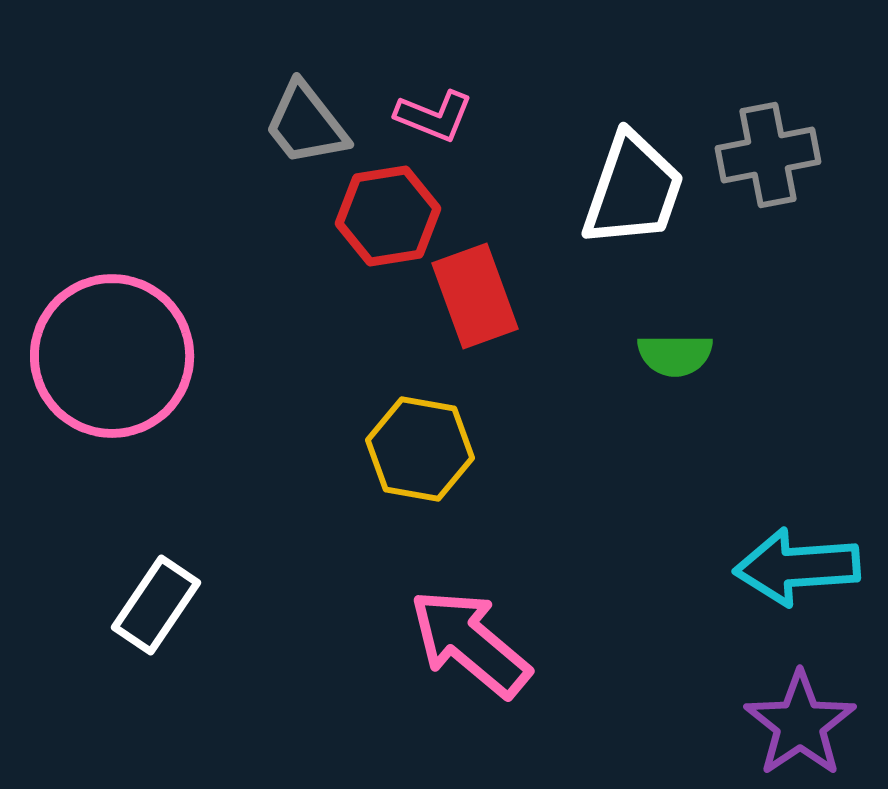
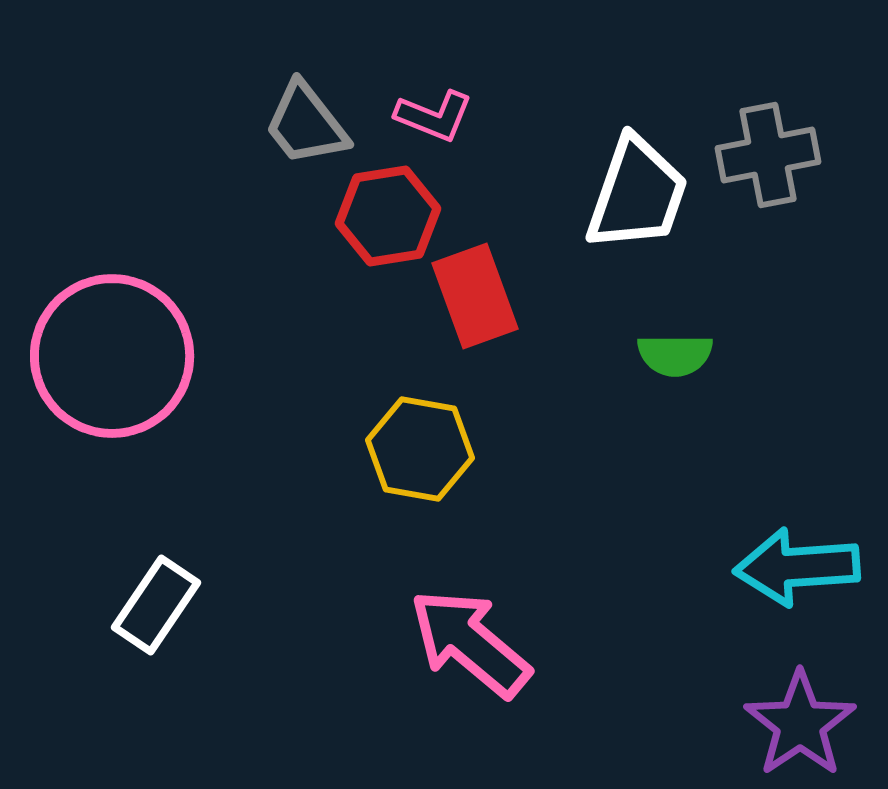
white trapezoid: moved 4 px right, 4 px down
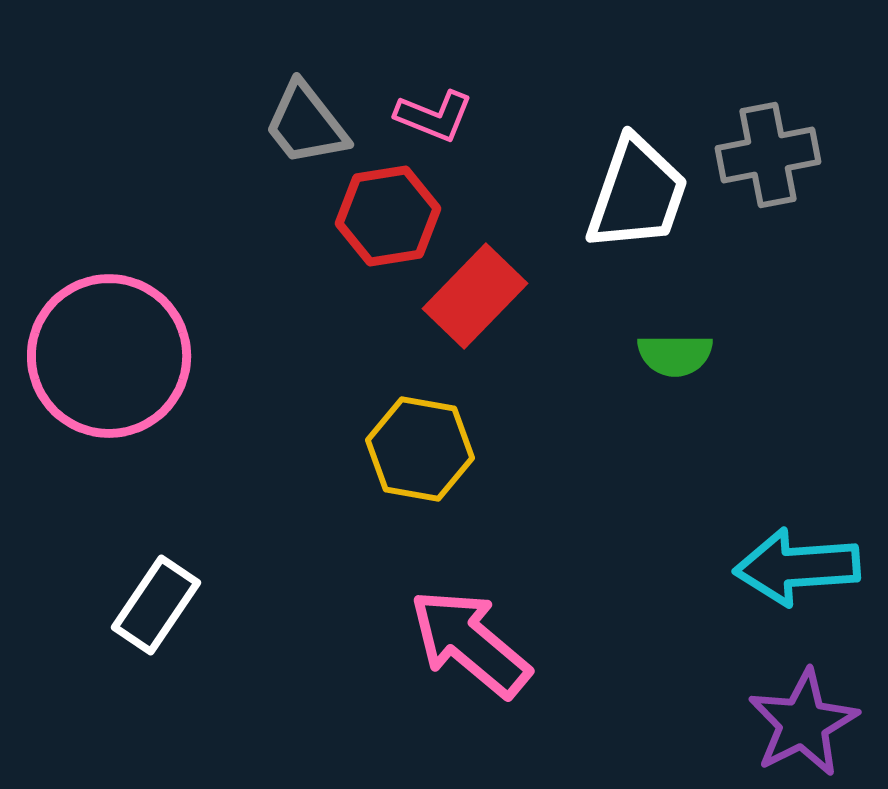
red rectangle: rotated 64 degrees clockwise
pink circle: moved 3 px left
purple star: moved 3 px right, 1 px up; rotated 7 degrees clockwise
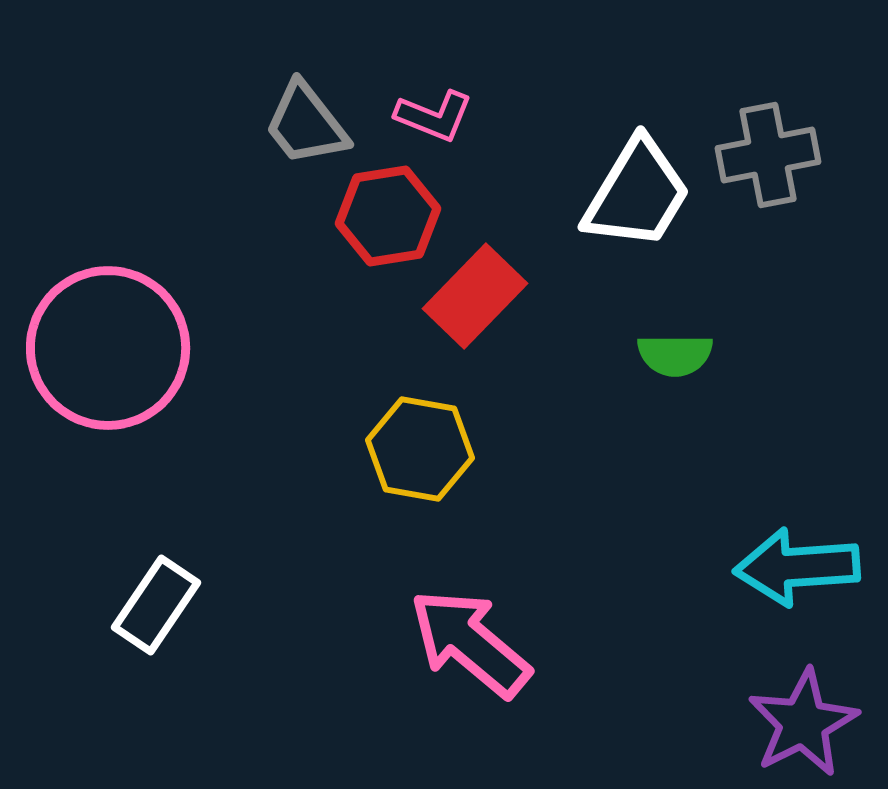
white trapezoid: rotated 12 degrees clockwise
pink circle: moved 1 px left, 8 px up
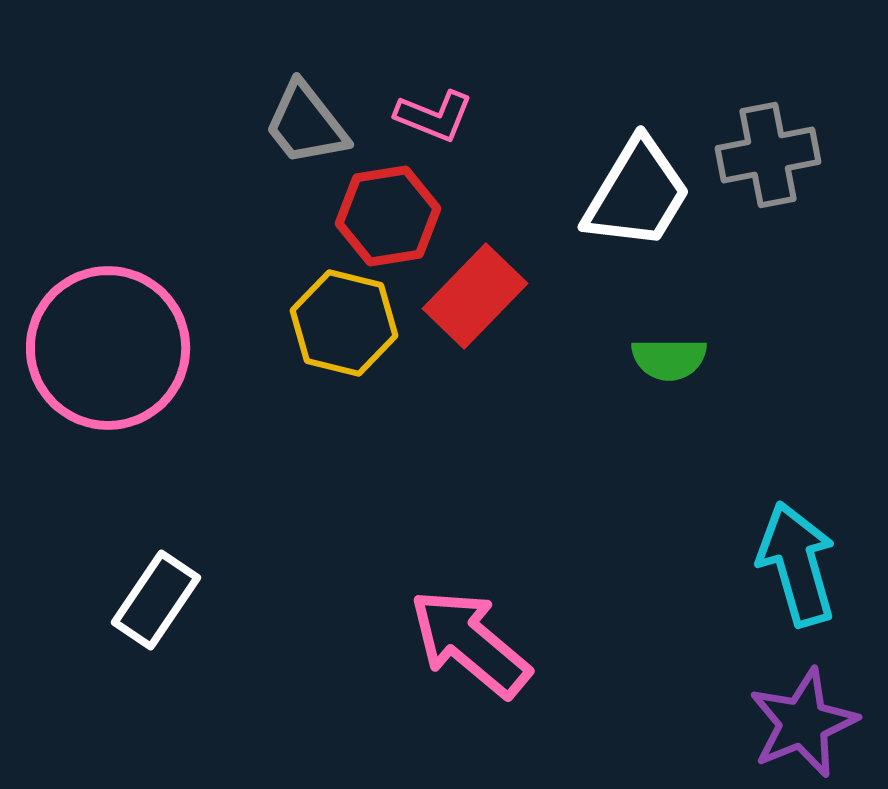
green semicircle: moved 6 px left, 4 px down
yellow hexagon: moved 76 px left, 126 px up; rotated 4 degrees clockwise
cyan arrow: moved 3 px up; rotated 78 degrees clockwise
white rectangle: moved 5 px up
purple star: rotated 5 degrees clockwise
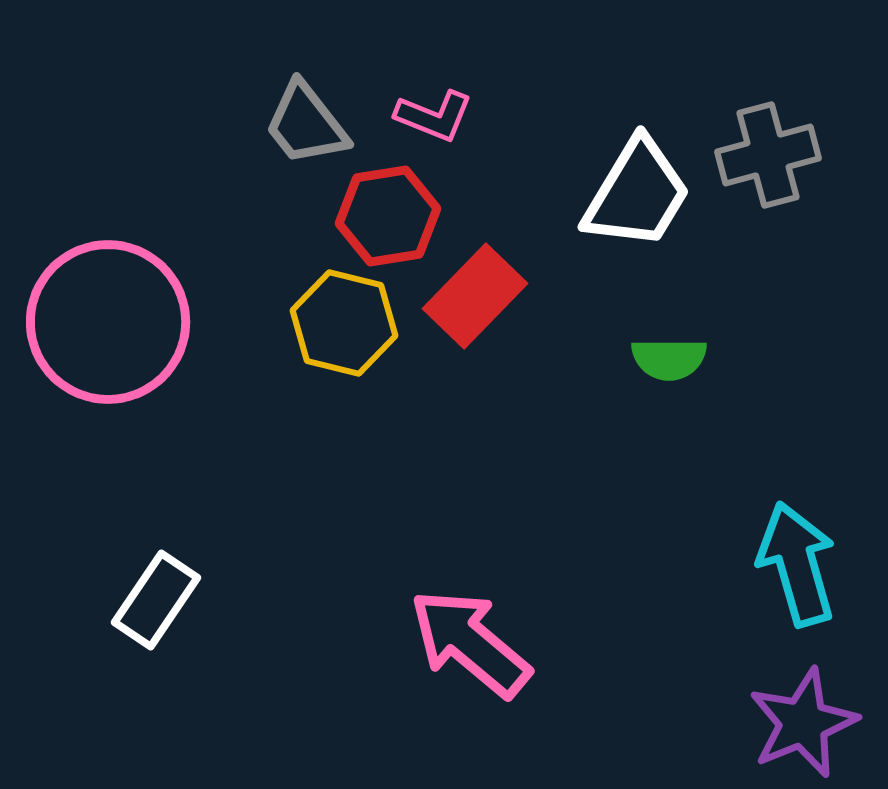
gray cross: rotated 4 degrees counterclockwise
pink circle: moved 26 px up
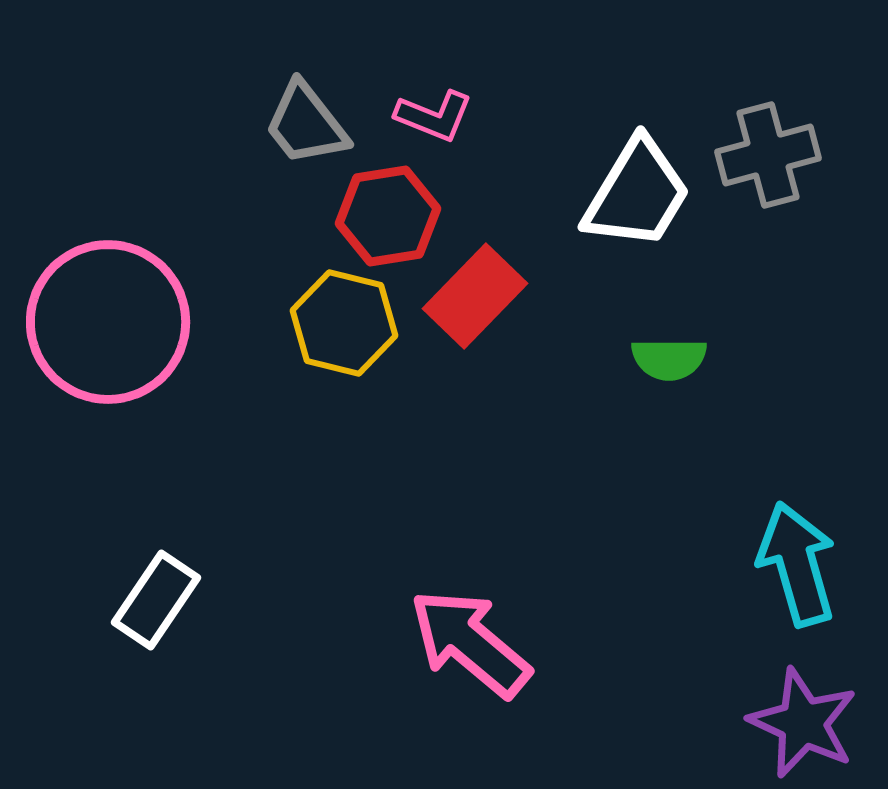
purple star: rotated 25 degrees counterclockwise
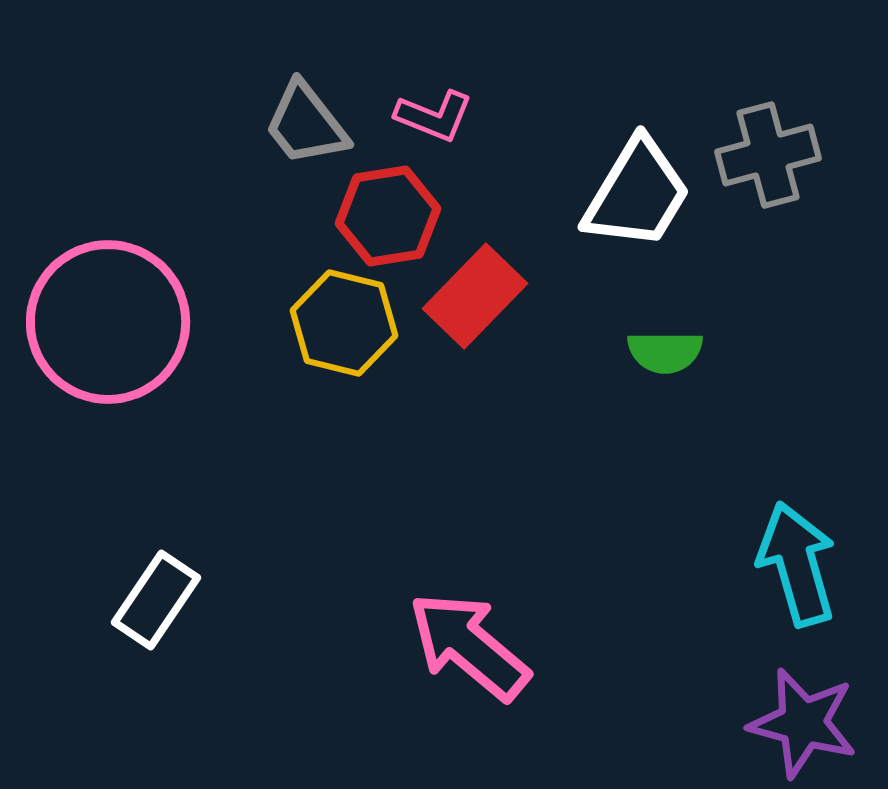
green semicircle: moved 4 px left, 7 px up
pink arrow: moved 1 px left, 3 px down
purple star: rotated 10 degrees counterclockwise
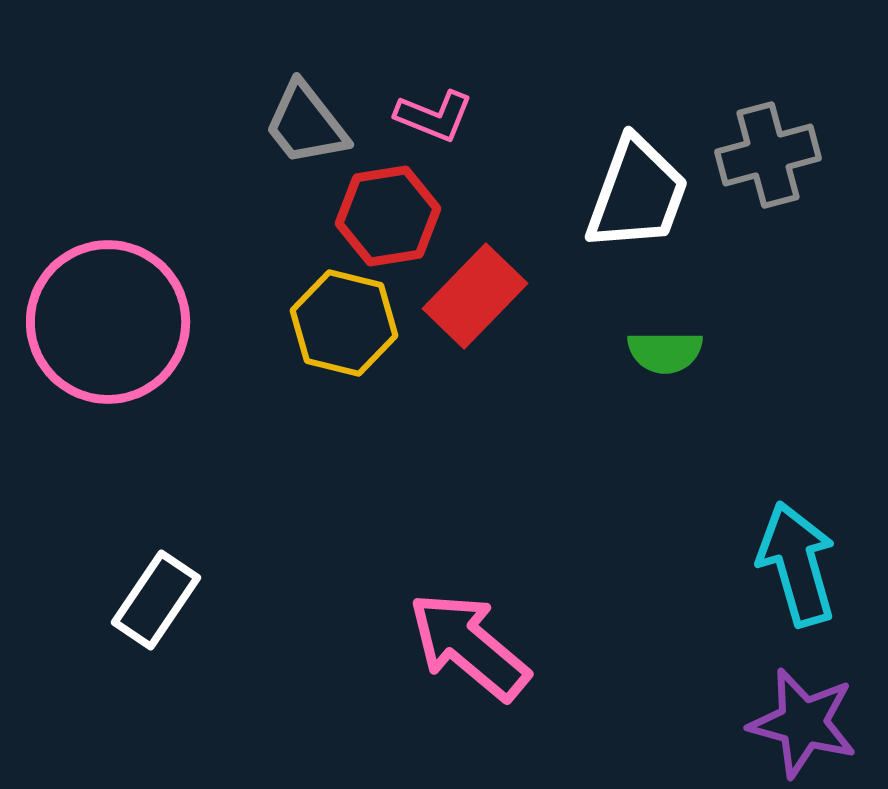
white trapezoid: rotated 11 degrees counterclockwise
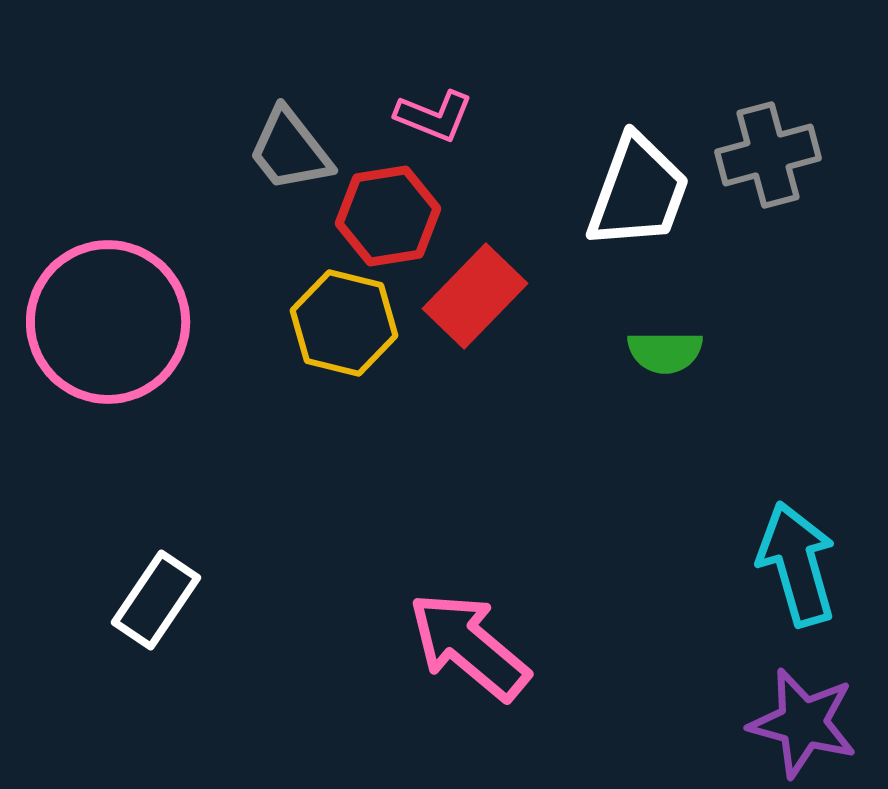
gray trapezoid: moved 16 px left, 26 px down
white trapezoid: moved 1 px right, 2 px up
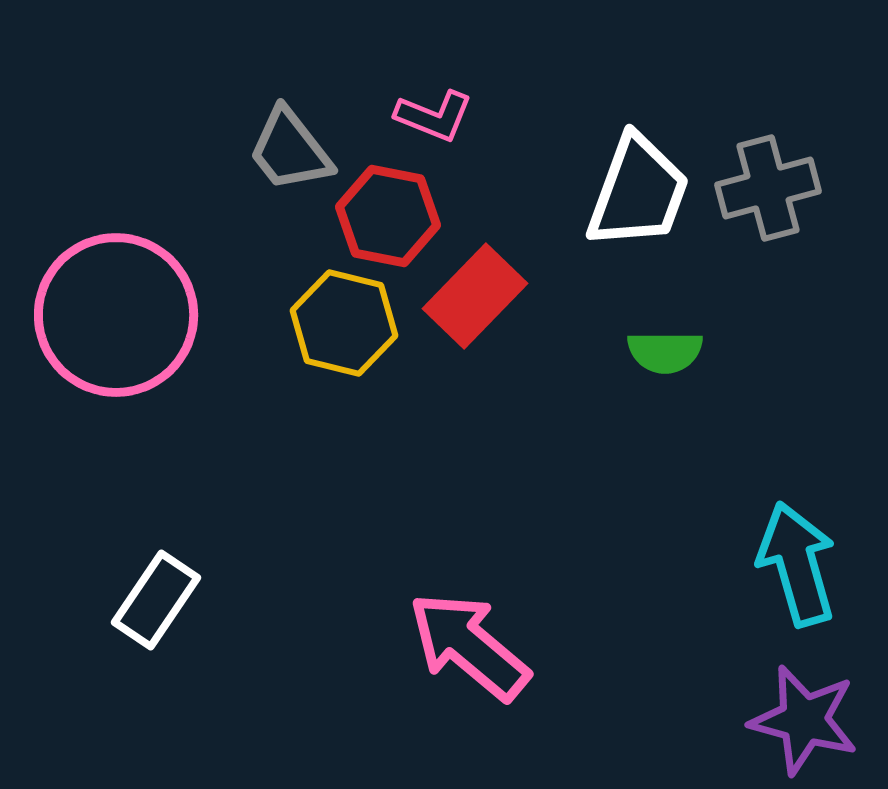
gray cross: moved 33 px down
red hexagon: rotated 20 degrees clockwise
pink circle: moved 8 px right, 7 px up
purple star: moved 1 px right, 3 px up
